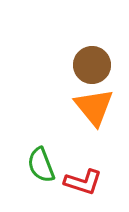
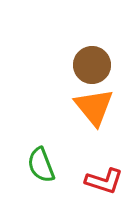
red L-shape: moved 21 px right, 1 px up
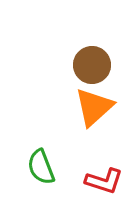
orange triangle: rotated 27 degrees clockwise
green semicircle: moved 2 px down
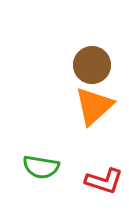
orange triangle: moved 1 px up
green semicircle: rotated 60 degrees counterclockwise
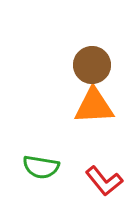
orange triangle: rotated 39 degrees clockwise
red L-shape: rotated 33 degrees clockwise
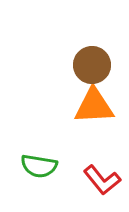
green semicircle: moved 2 px left, 1 px up
red L-shape: moved 2 px left, 1 px up
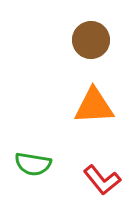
brown circle: moved 1 px left, 25 px up
green semicircle: moved 6 px left, 2 px up
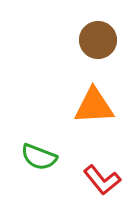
brown circle: moved 7 px right
green semicircle: moved 6 px right, 7 px up; rotated 12 degrees clockwise
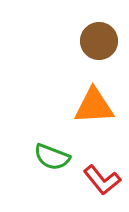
brown circle: moved 1 px right, 1 px down
green semicircle: moved 13 px right
